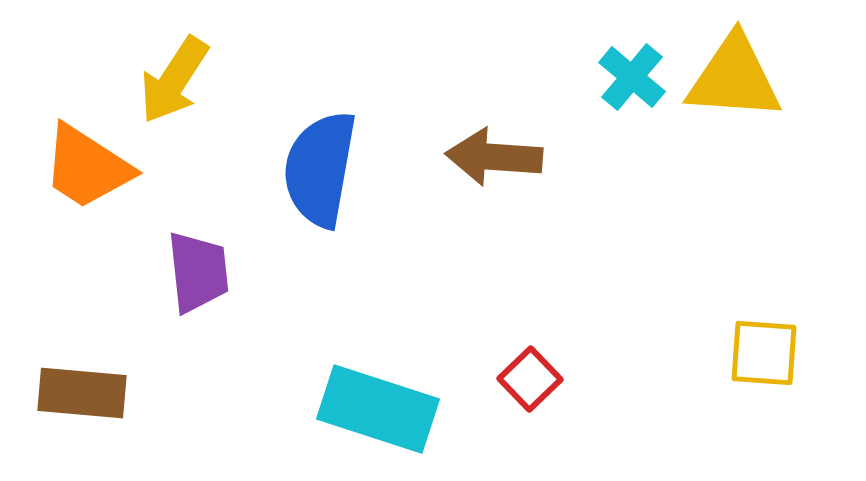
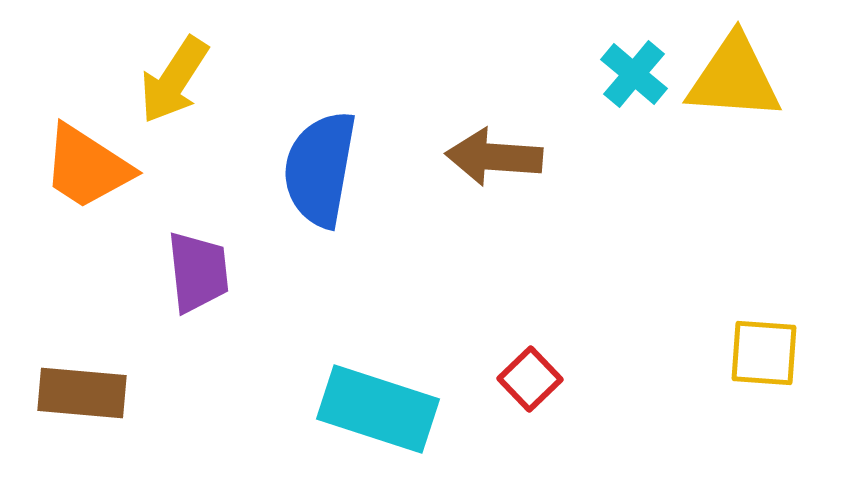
cyan cross: moved 2 px right, 3 px up
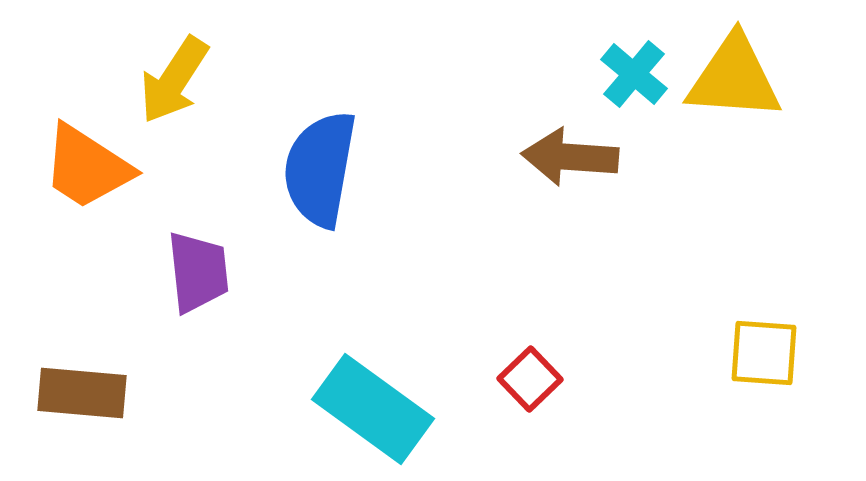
brown arrow: moved 76 px right
cyan rectangle: moved 5 px left; rotated 18 degrees clockwise
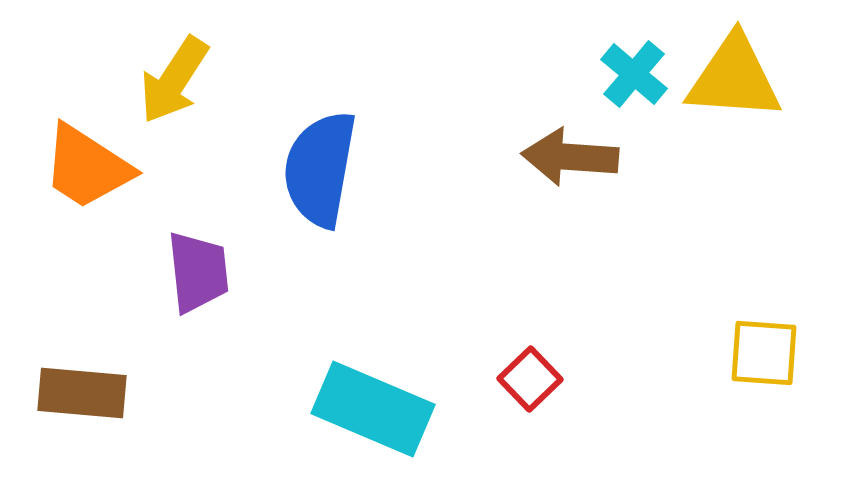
cyan rectangle: rotated 13 degrees counterclockwise
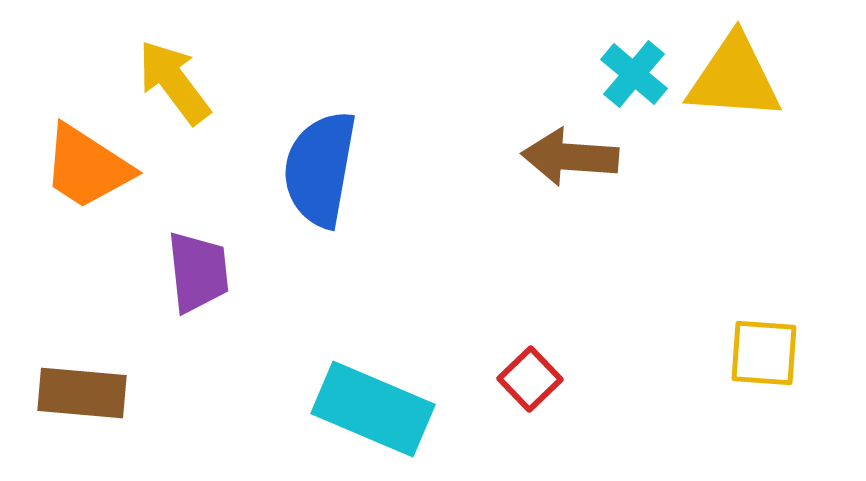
yellow arrow: moved 2 px down; rotated 110 degrees clockwise
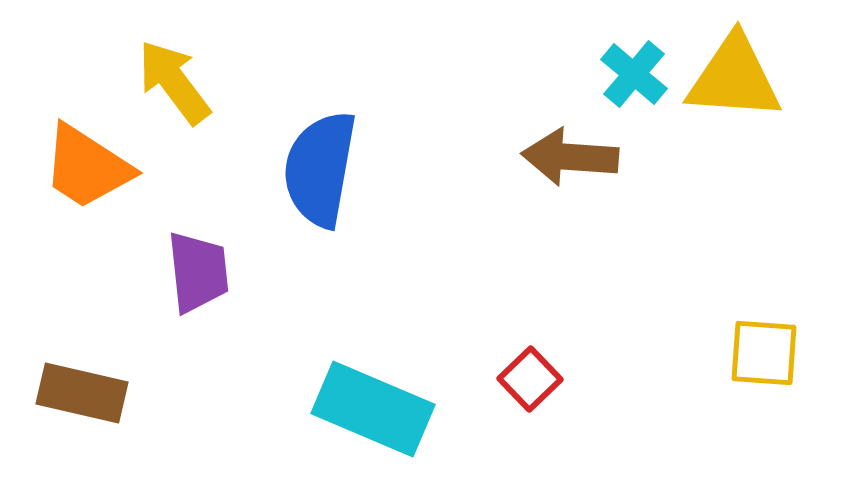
brown rectangle: rotated 8 degrees clockwise
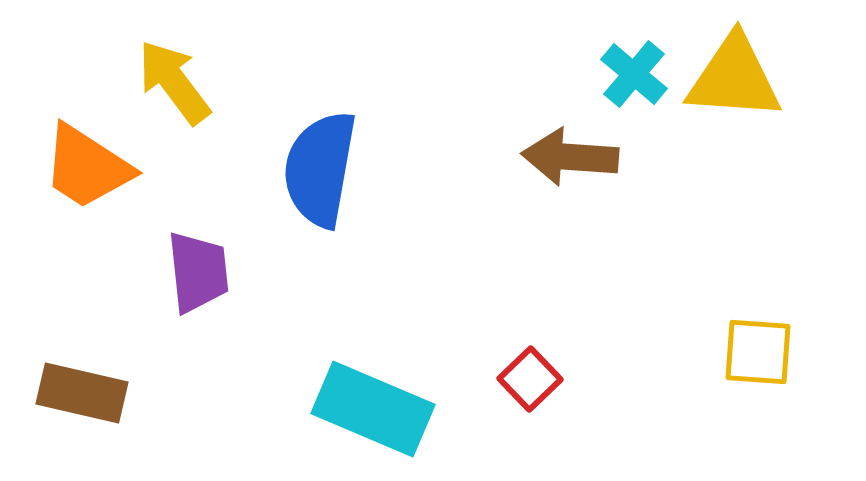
yellow square: moved 6 px left, 1 px up
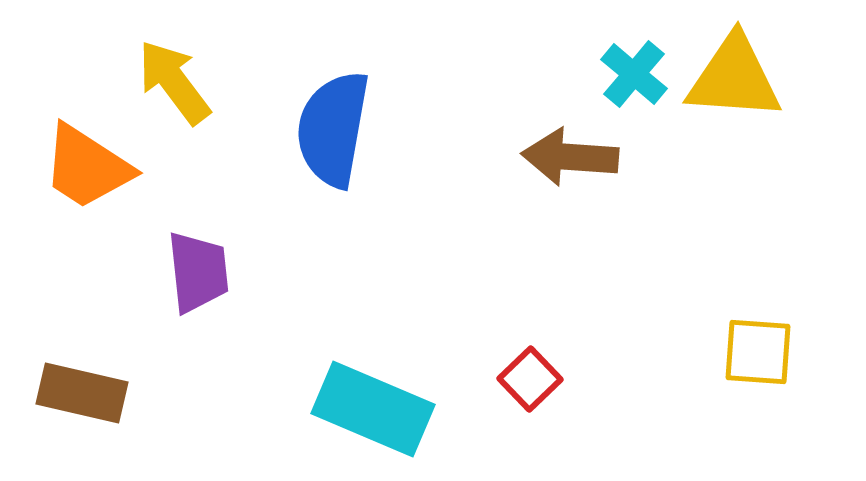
blue semicircle: moved 13 px right, 40 px up
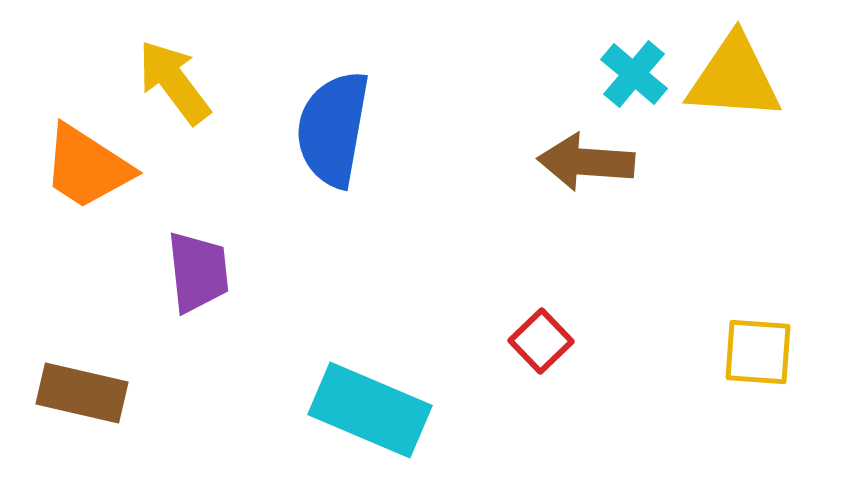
brown arrow: moved 16 px right, 5 px down
red square: moved 11 px right, 38 px up
cyan rectangle: moved 3 px left, 1 px down
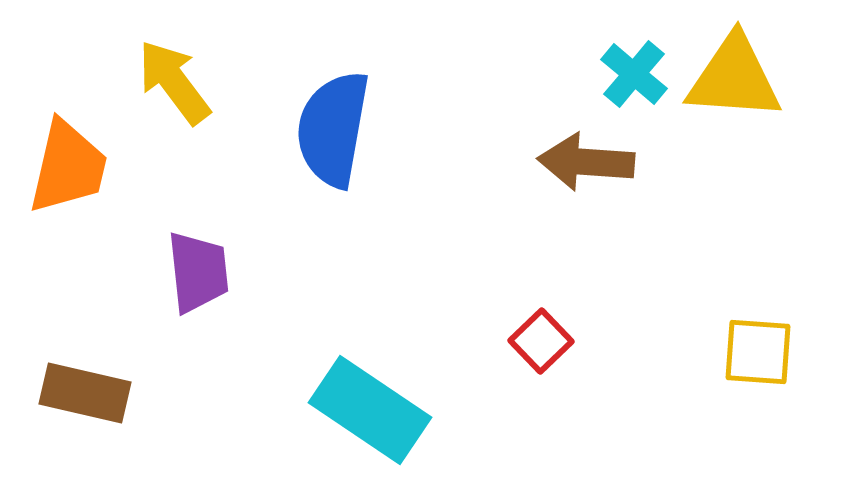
orange trapezoid: moved 19 px left; rotated 110 degrees counterclockwise
brown rectangle: moved 3 px right
cyan rectangle: rotated 11 degrees clockwise
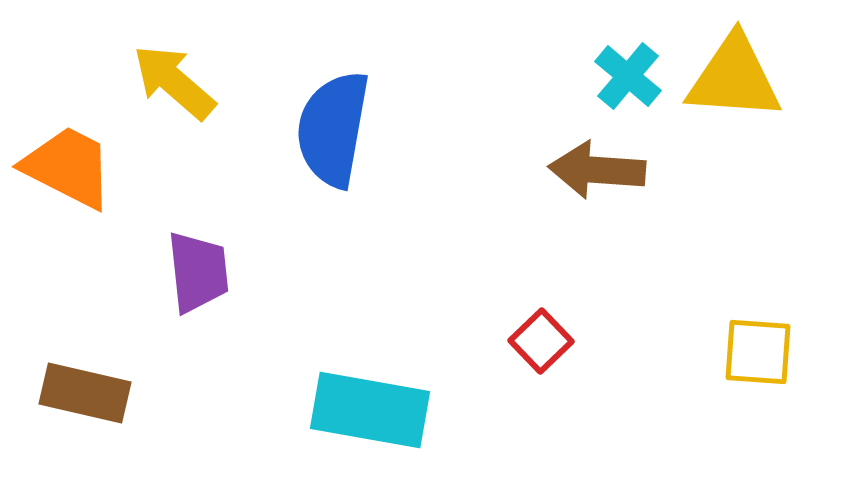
cyan cross: moved 6 px left, 2 px down
yellow arrow: rotated 12 degrees counterclockwise
brown arrow: moved 11 px right, 8 px down
orange trapezoid: rotated 76 degrees counterclockwise
cyan rectangle: rotated 24 degrees counterclockwise
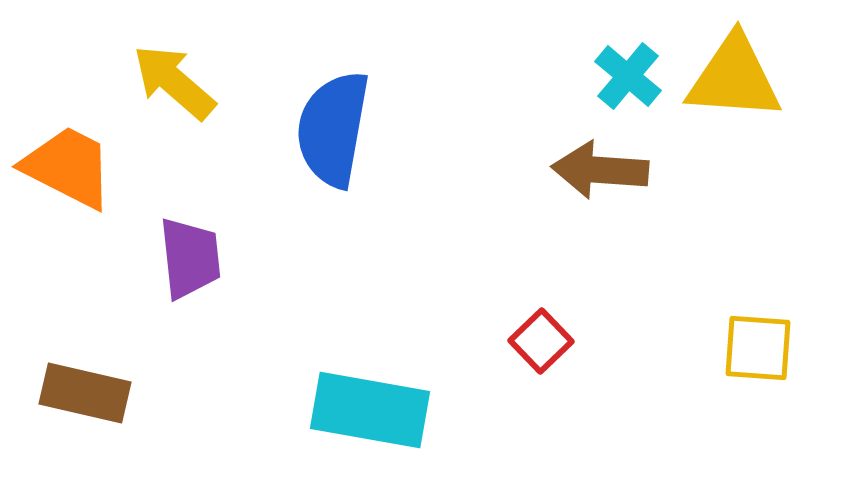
brown arrow: moved 3 px right
purple trapezoid: moved 8 px left, 14 px up
yellow square: moved 4 px up
